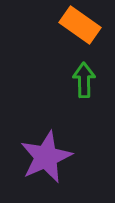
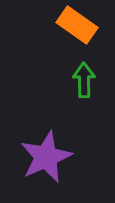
orange rectangle: moved 3 px left
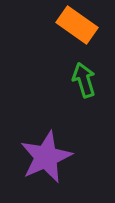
green arrow: rotated 16 degrees counterclockwise
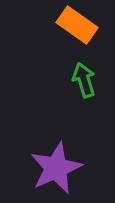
purple star: moved 10 px right, 11 px down
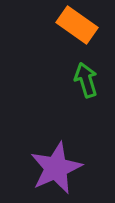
green arrow: moved 2 px right
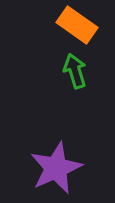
green arrow: moved 11 px left, 9 px up
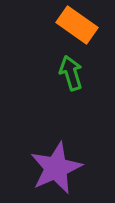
green arrow: moved 4 px left, 2 px down
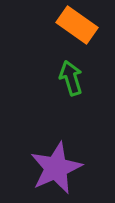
green arrow: moved 5 px down
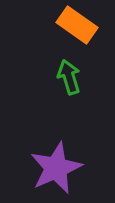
green arrow: moved 2 px left, 1 px up
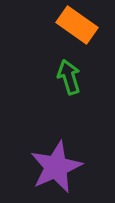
purple star: moved 1 px up
